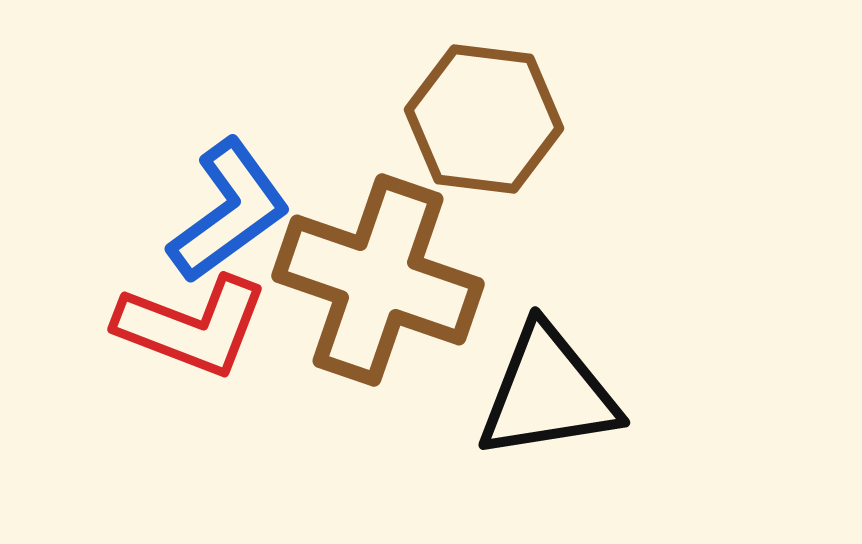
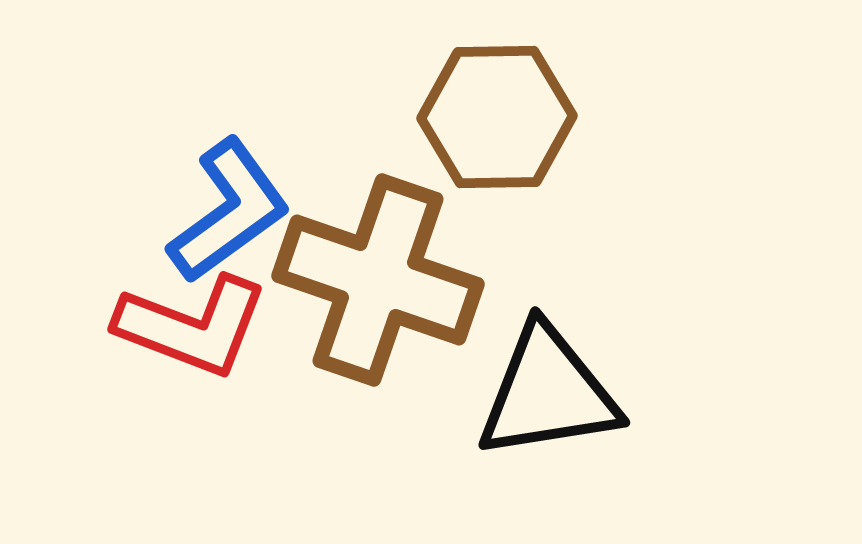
brown hexagon: moved 13 px right, 2 px up; rotated 8 degrees counterclockwise
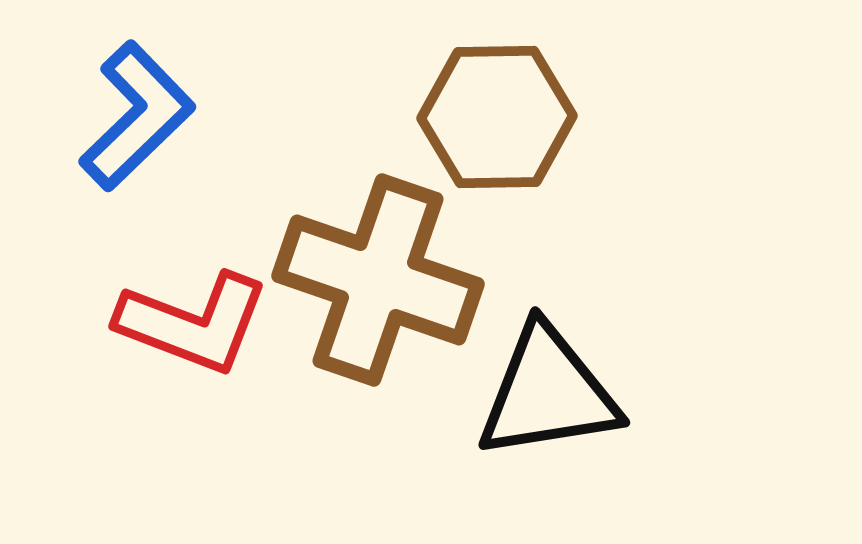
blue L-shape: moved 92 px left, 95 px up; rotated 8 degrees counterclockwise
red L-shape: moved 1 px right, 3 px up
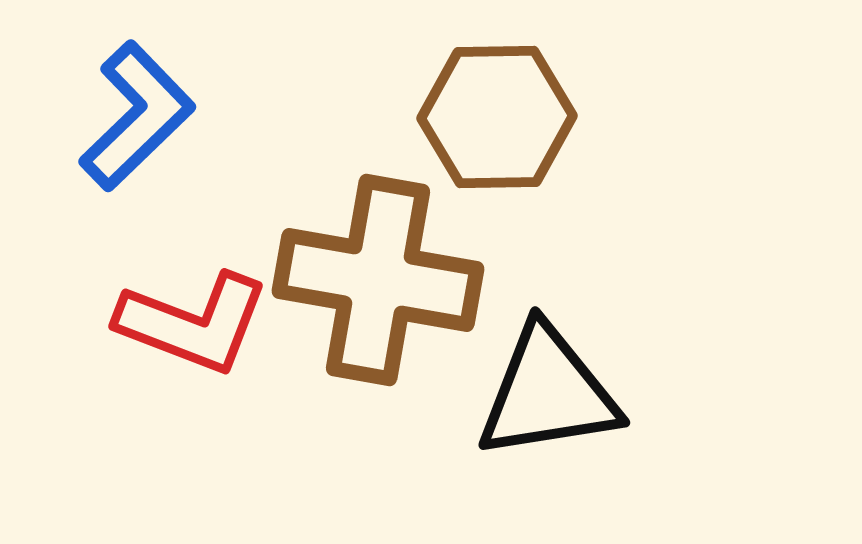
brown cross: rotated 9 degrees counterclockwise
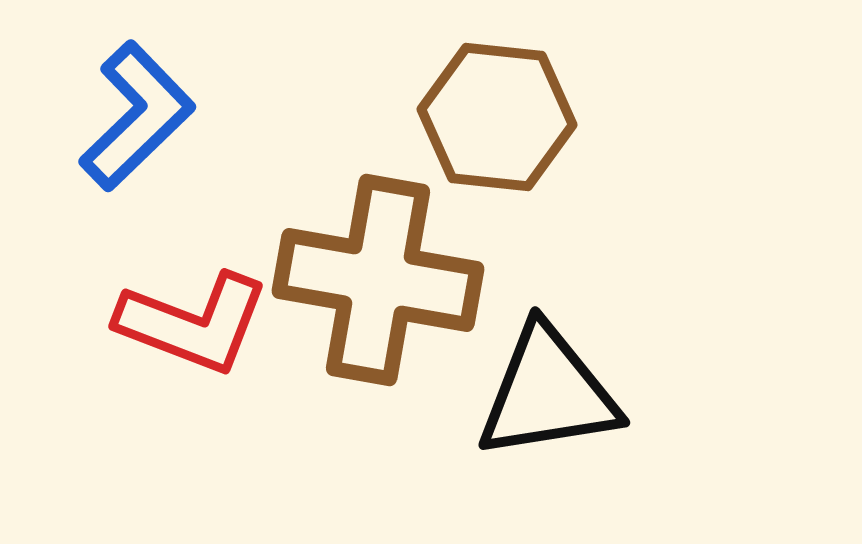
brown hexagon: rotated 7 degrees clockwise
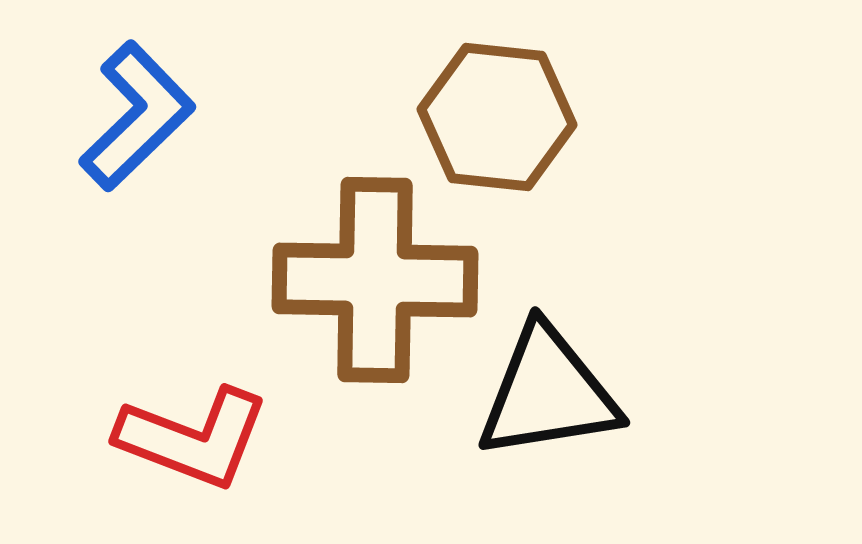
brown cross: moved 3 px left; rotated 9 degrees counterclockwise
red L-shape: moved 115 px down
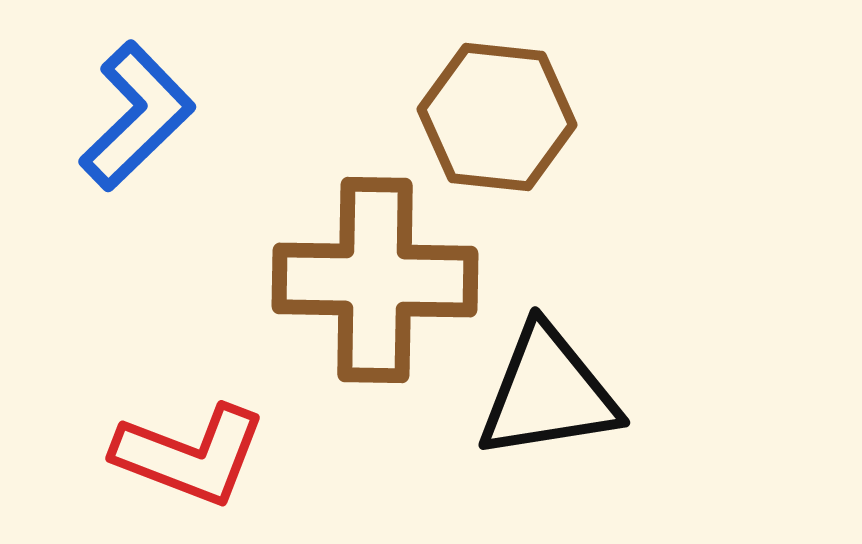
red L-shape: moved 3 px left, 17 px down
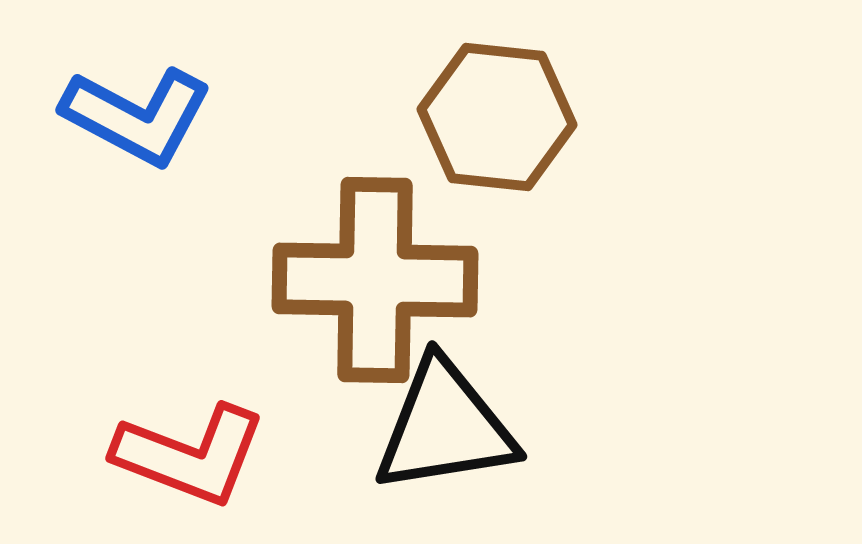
blue L-shape: rotated 72 degrees clockwise
black triangle: moved 103 px left, 34 px down
